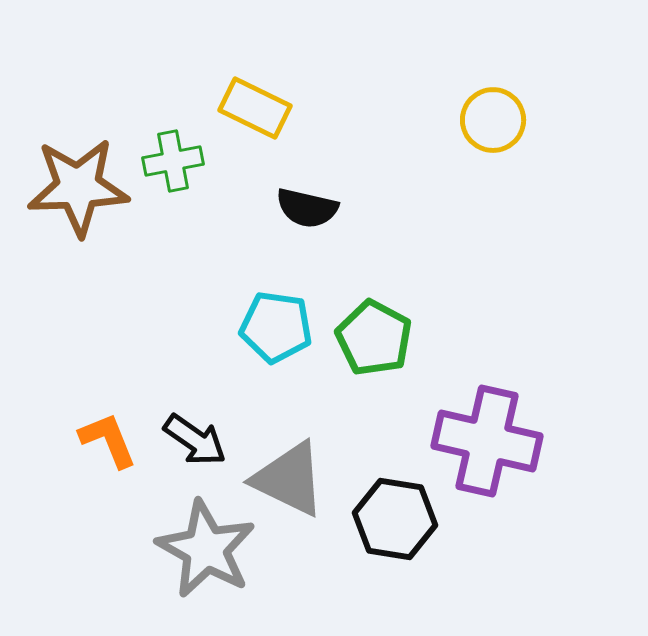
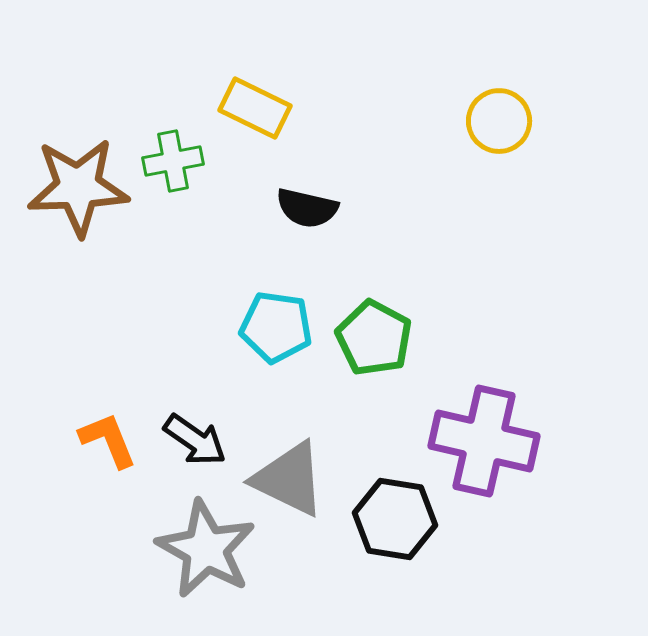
yellow circle: moved 6 px right, 1 px down
purple cross: moved 3 px left
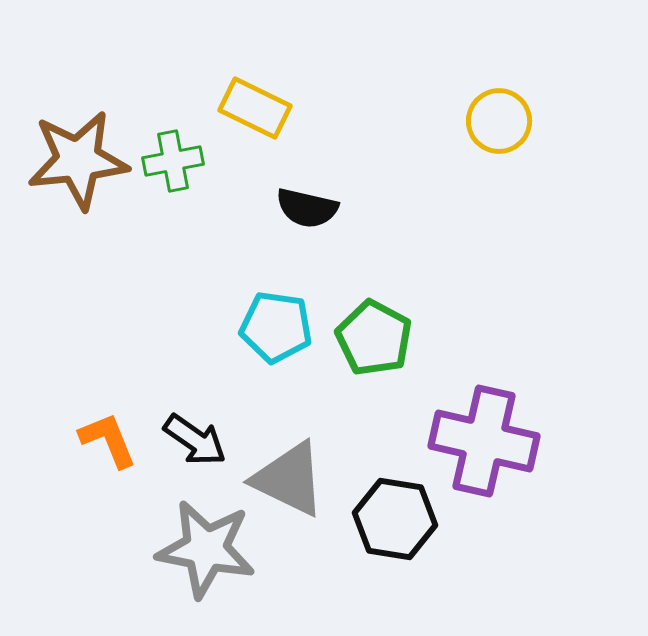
brown star: moved 27 px up; rotated 4 degrees counterclockwise
gray star: rotated 18 degrees counterclockwise
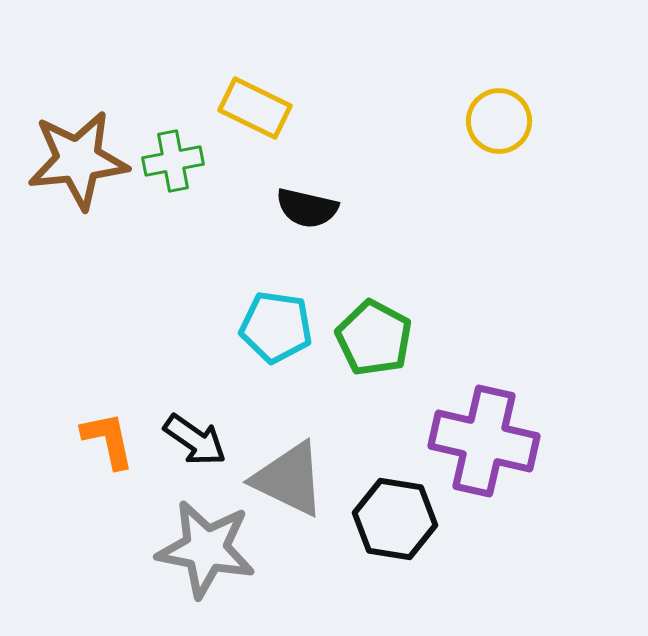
orange L-shape: rotated 10 degrees clockwise
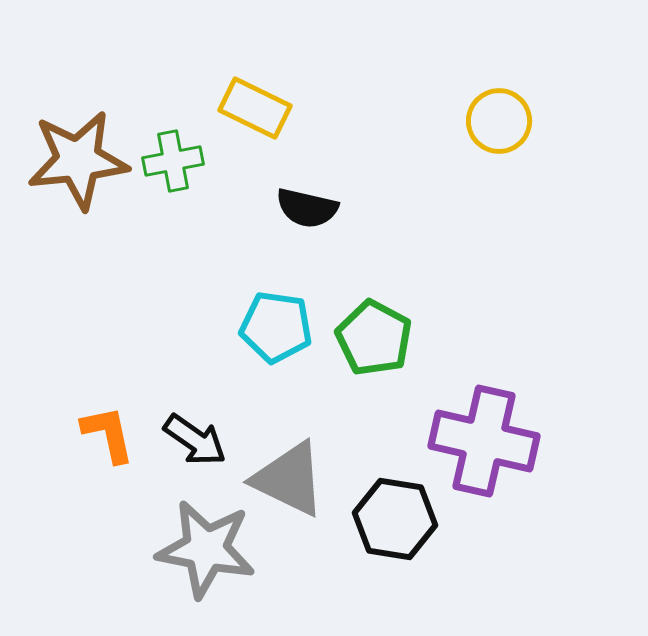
orange L-shape: moved 6 px up
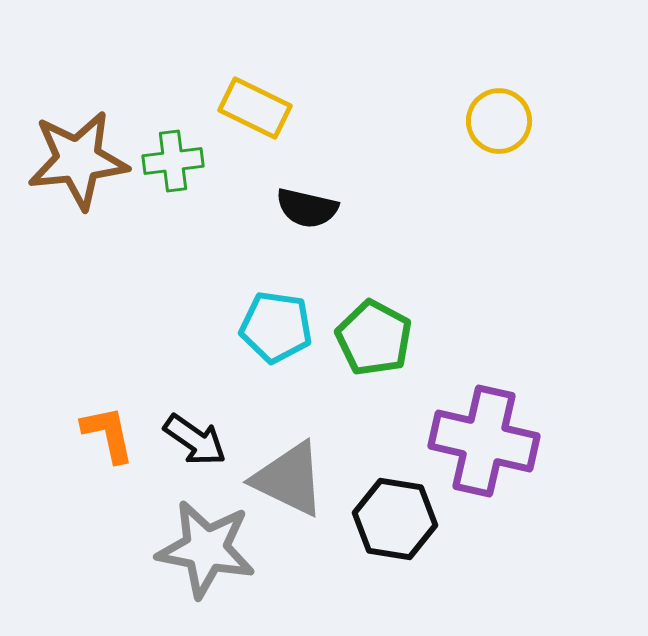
green cross: rotated 4 degrees clockwise
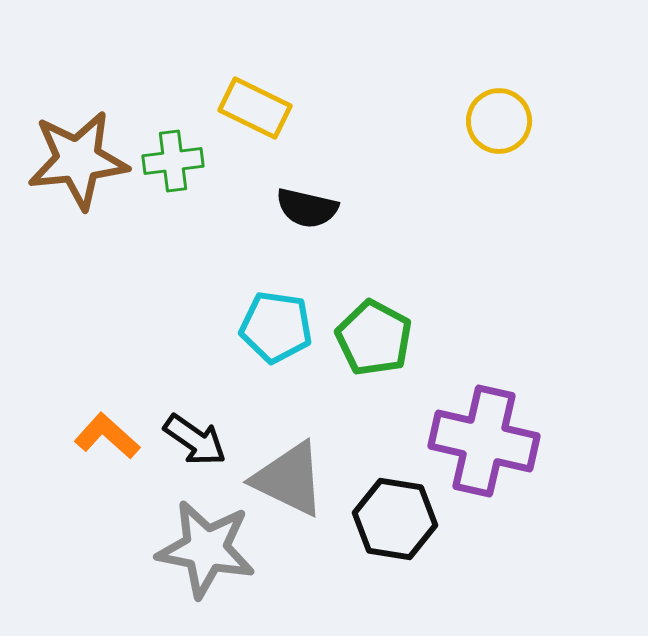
orange L-shape: moved 1 px left, 2 px down; rotated 36 degrees counterclockwise
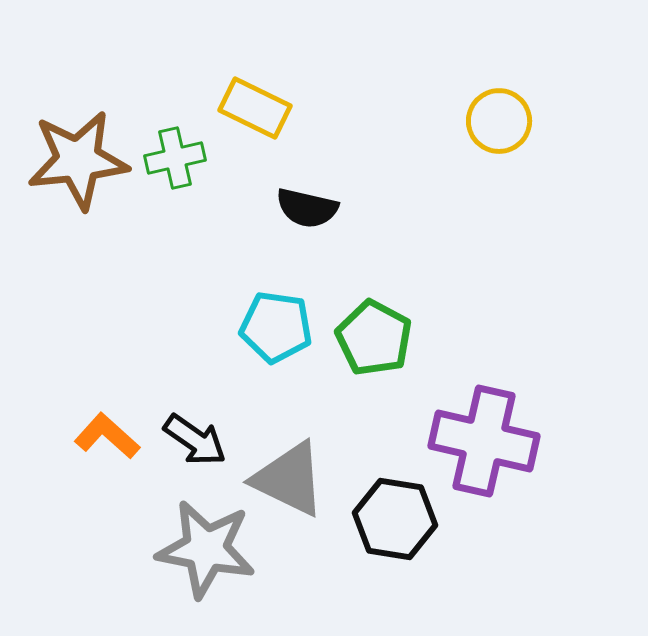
green cross: moved 2 px right, 3 px up; rotated 6 degrees counterclockwise
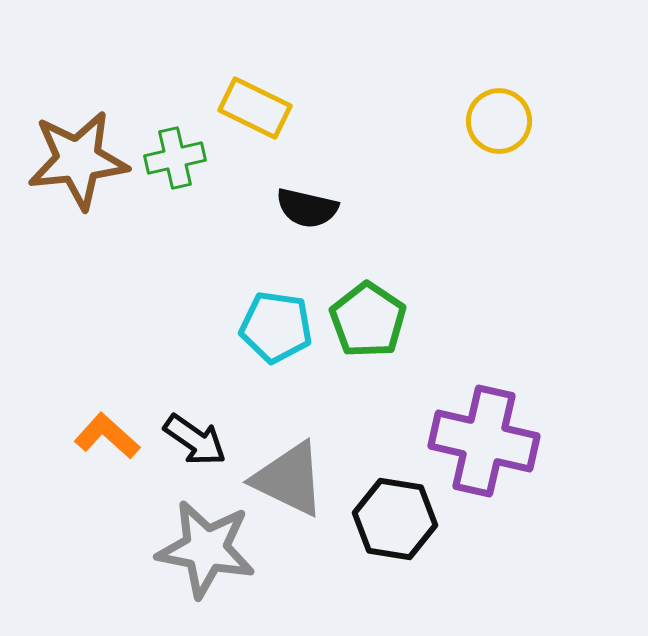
green pentagon: moved 6 px left, 18 px up; rotated 6 degrees clockwise
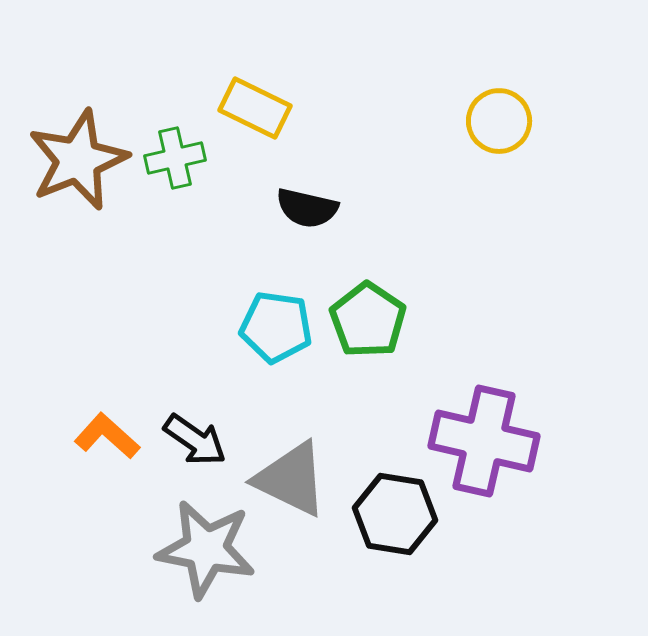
brown star: rotated 16 degrees counterclockwise
gray triangle: moved 2 px right
black hexagon: moved 5 px up
